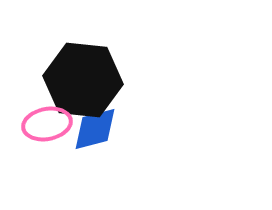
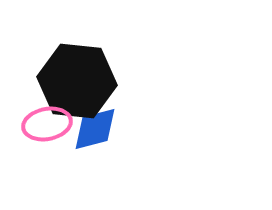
black hexagon: moved 6 px left, 1 px down
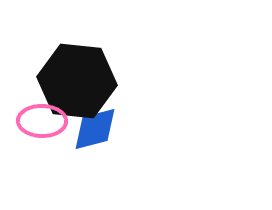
pink ellipse: moved 5 px left, 3 px up; rotated 12 degrees clockwise
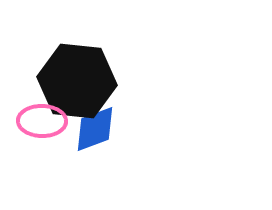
blue diamond: rotated 6 degrees counterclockwise
